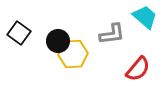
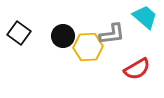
black circle: moved 5 px right, 5 px up
yellow hexagon: moved 15 px right, 7 px up
red semicircle: moved 1 px left; rotated 20 degrees clockwise
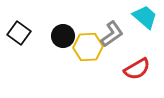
gray L-shape: rotated 28 degrees counterclockwise
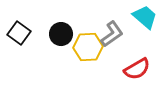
black circle: moved 2 px left, 2 px up
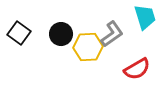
cyan trapezoid: rotated 32 degrees clockwise
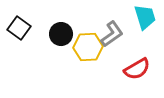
black square: moved 5 px up
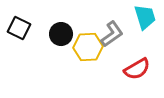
black square: rotated 10 degrees counterclockwise
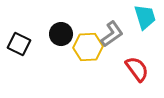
black square: moved 16 px down
red semicircle: rotated 96 degrees counterclockwise
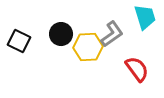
black square: moved 3 px up
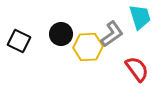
cyan trapezoid: moved 5 px left
